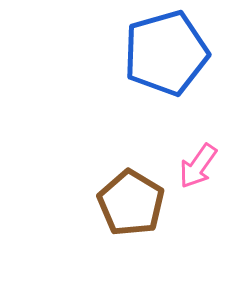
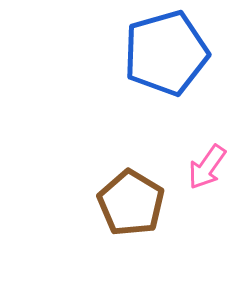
pink arrow: moved 9 px right, 1 px down
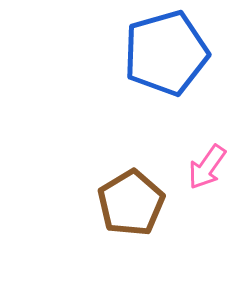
brown pentagon: rotated 10 degrees clockwise
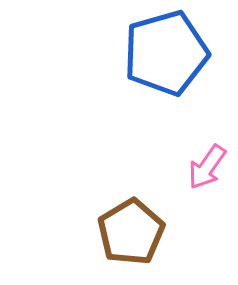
brown pentagon: moved 29 px down
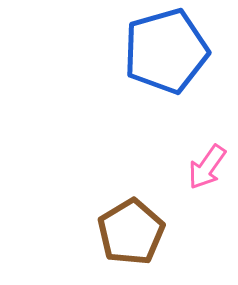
blue pentagon: moved 2 px up
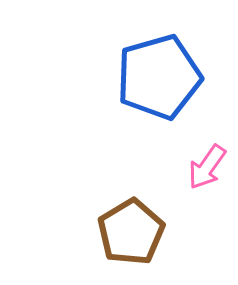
blue pentagon: moved 7 px left, 26 px down
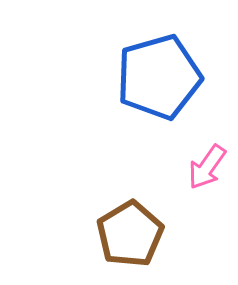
brown pentagon: moved 1 px left, 2 px down
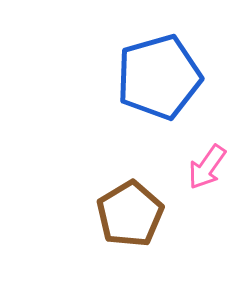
brown pentagon: moved 20 px up
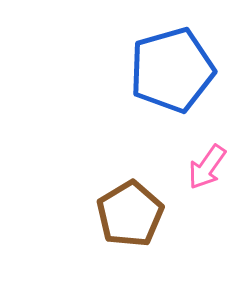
blue pentagon: moved 13 px right, 7 px up
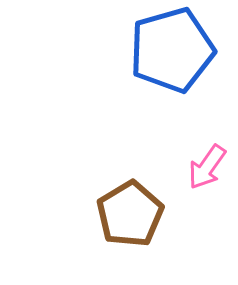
blue pentagon: moved 20 px up
